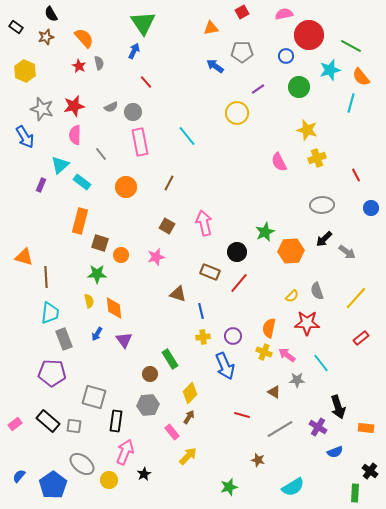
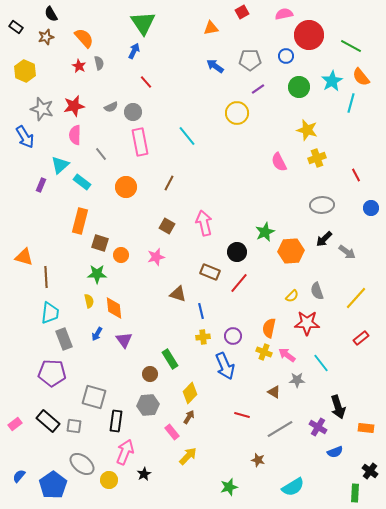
gray pentagon at (242, 52): moved 8 px right, 8 px down
cyan star at (330, 70): moved 2 px right, 11 px down; rotated 15 degrees counterclockwise
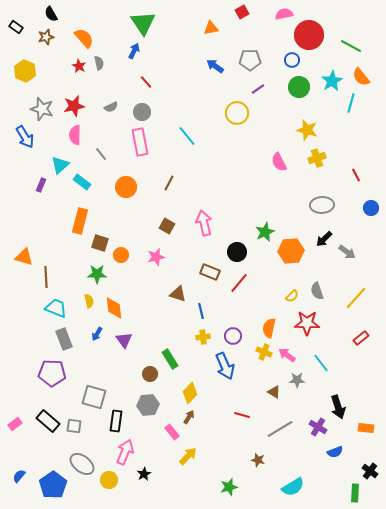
blue circle at (286, 56): moved 6 px right, 4 px down
gray circle at (133, 112): moved 9 px right
cyan trapezoid at (50, 313): moved 6 px right, 5 px up; rotated 75 degrees counterclockwise
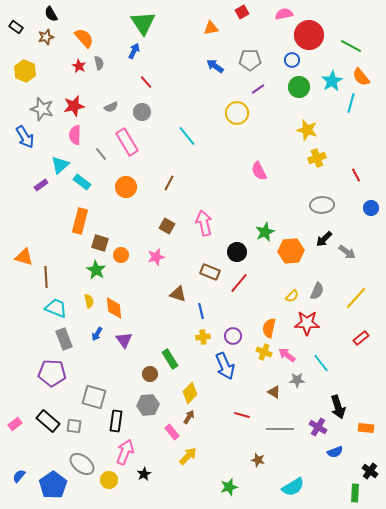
pink rectangle at (140, 142): moved 13 px left; rotated 20 degrees counterclockwise
pink semicircle at (279, 162): moved 20 px left, 9 px down
purple rectangle at (41, 185): rotated 32 degrees clockwise
green star at (97, 274): moved 1 px left, 4 px up; rotated 30 degrees clockwise
gray semicircle at (317, 291): rotated 138 degrees counterclockwise
gray line at (280, 429): rotated 32 degrees clockwise
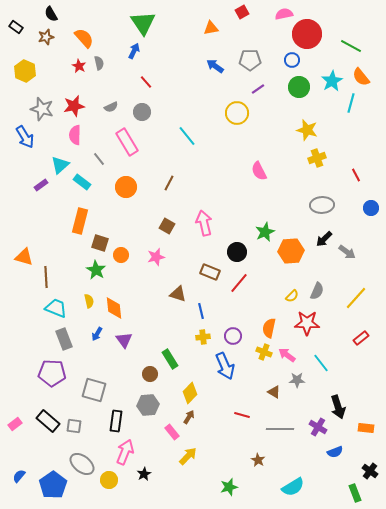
red circle at (309, 35): moved 2 px left, 1 px up
gray line at (101, 154): moved 2 px left, 5 px down
gray square at (94, 397): moved 7 px up
brown star at (258, 460): rotated 16 degrees clockwise
green rectangle at (355, 493): rotated 24 degrees counterclockwise
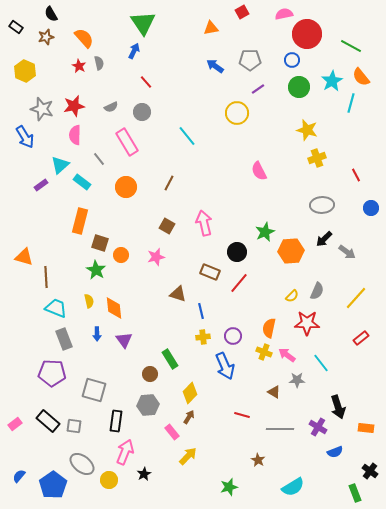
blue arrow at (97, 334): rotated 32 degrees counterclockwise
